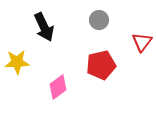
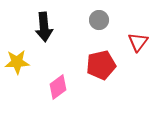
black arrow: rotated 20 degrees clockwise
red triangle: moved 4 px left
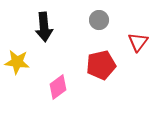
yellow star: rotated 10 degrees clockwise
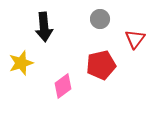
gray circle: moved 1 px right, 1 px up
red triangle: moved 3 px left, 3 px up
yellow star: moved 4 px right, 1 px down; rotated 25 degrees counterclockwise
pink diamond: moved 5 px right, 1 px up
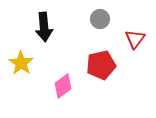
yellow star: rotated 20 degrees counterclockwise
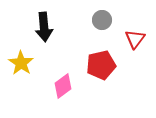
gray circle: moved 2 px right, 1 px down
